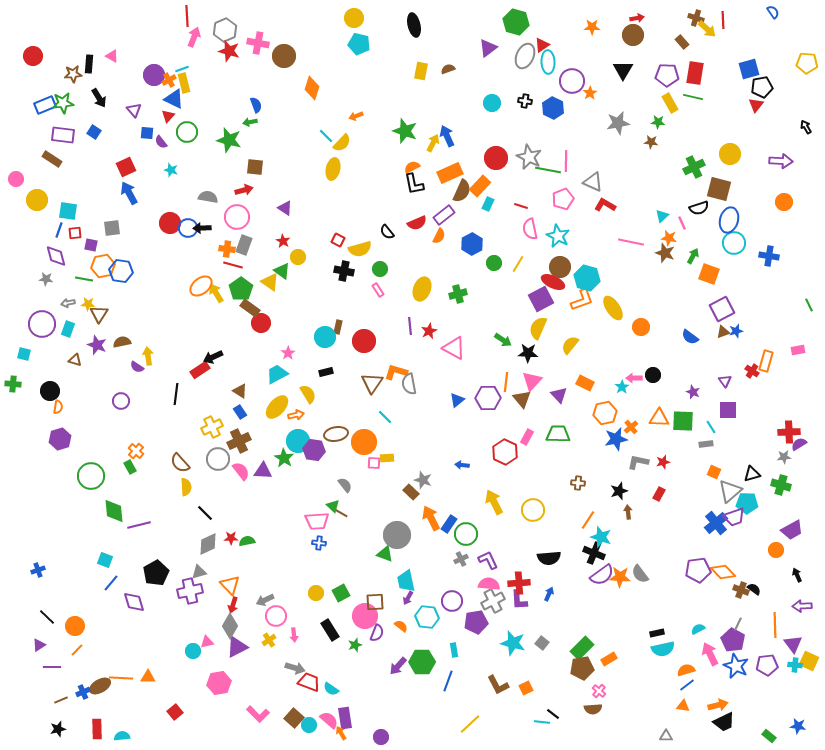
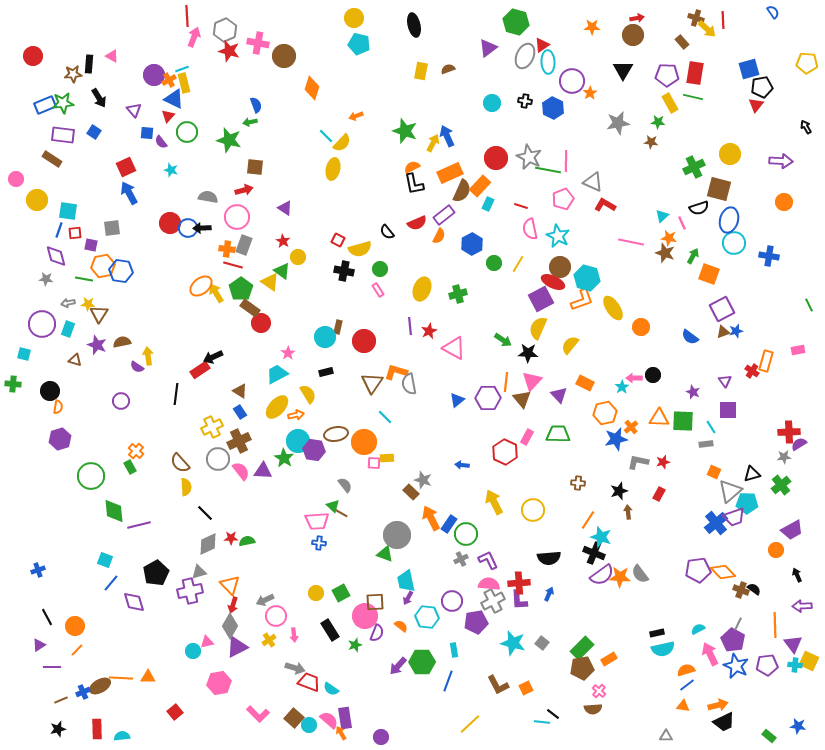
green cross at (781, 485): rotated 36 degrees clockwise
black line at (47, 617): rotated 18 degrees clockwise
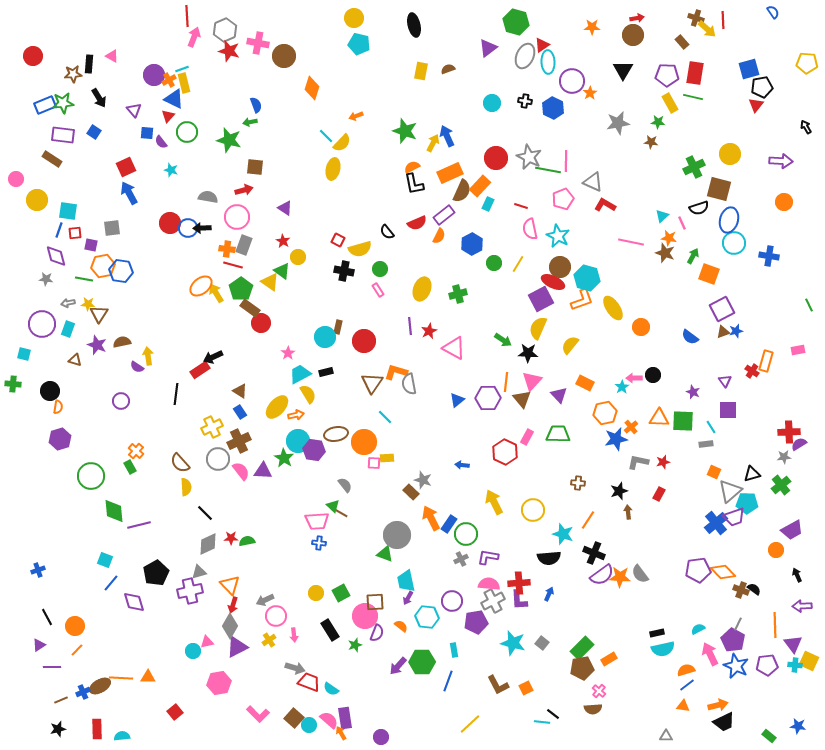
cyan trapezoid at (277, 374): moved 23 px right
cyan star at (601, 537): moved 38 px left, 3 px up
purple L-shape at (488, 560): moved 3 px up; rotated 55 degrees counterclockwise
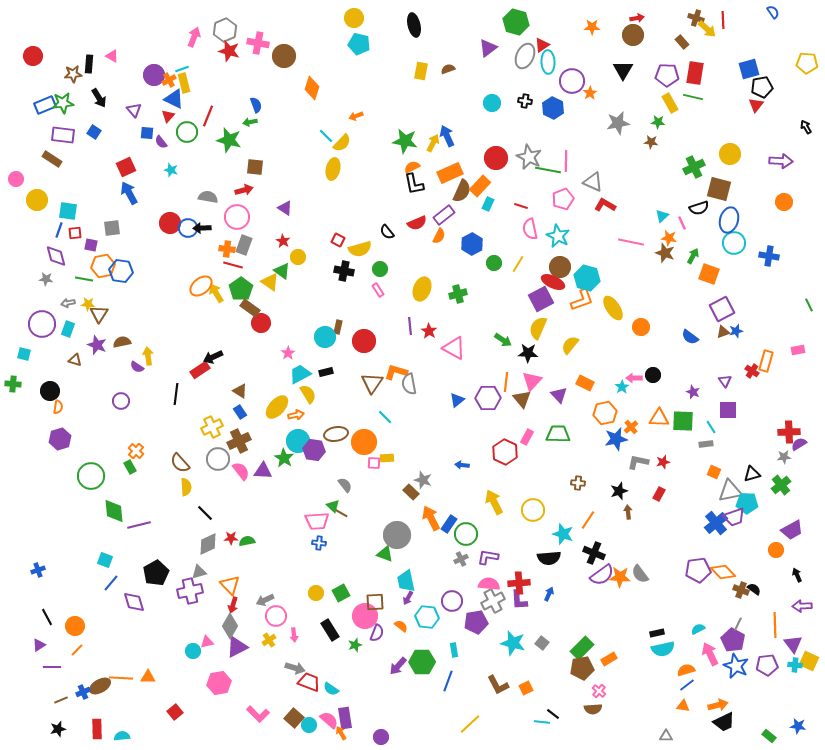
red line at (187, 16): moved 21 px right, 100 px down; rotated 25 degrees clockwise
green star at (405, 131): moved 10 px down; rotated 10 degrees counterclockwise
red star at (429, 331): rotated 14 degrees counterclockwise
gray triangle at (730, 491): rotated 30 degrees clockwise
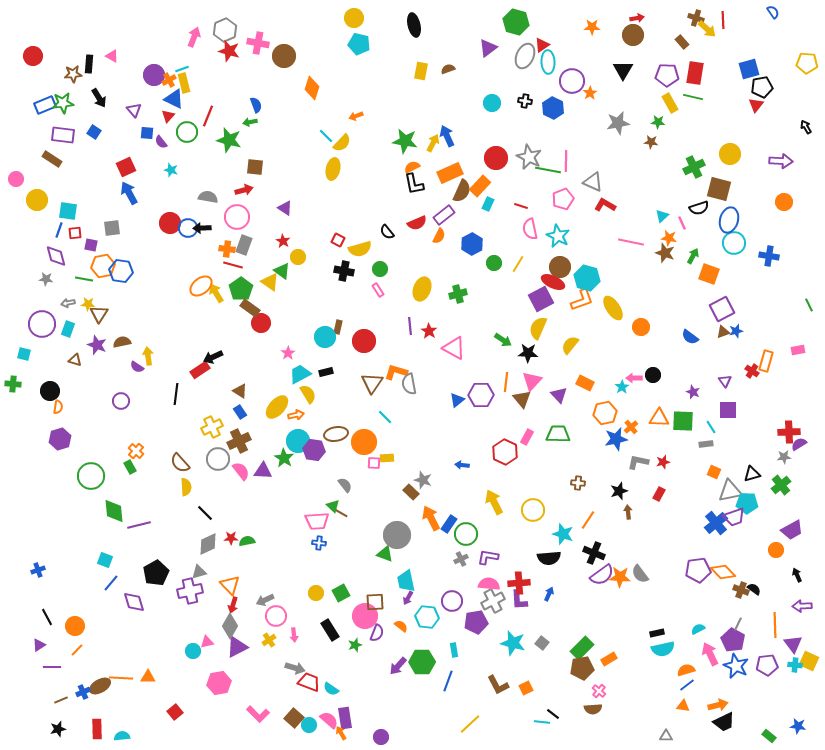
purple hexagon at (488, 398): moved 7 px left, 3 px up
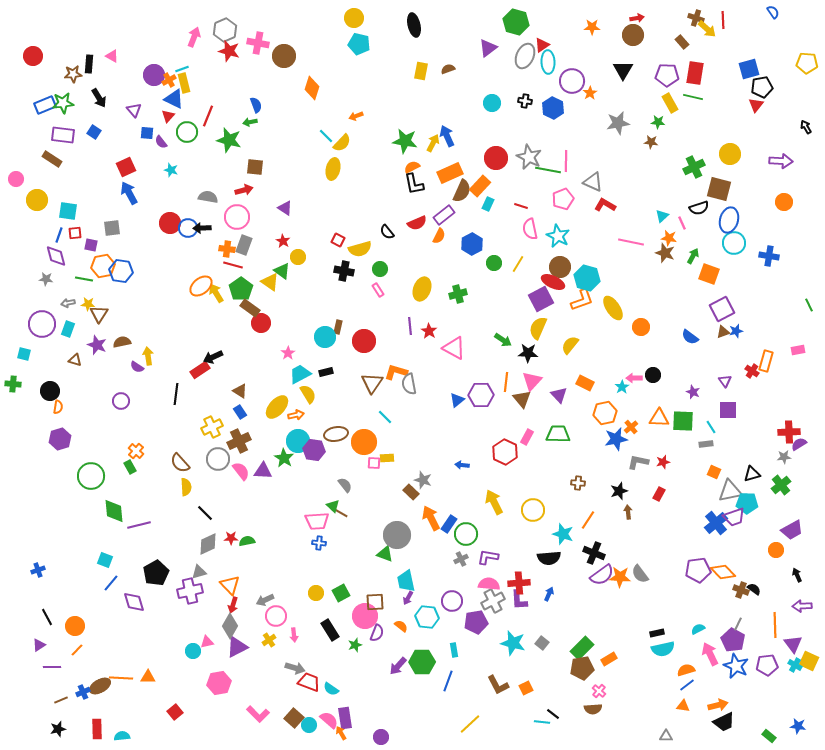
blue line at (59, 230): moved 5 px down
cyan cross at (795, 665): rotated 24 degrees clockwise
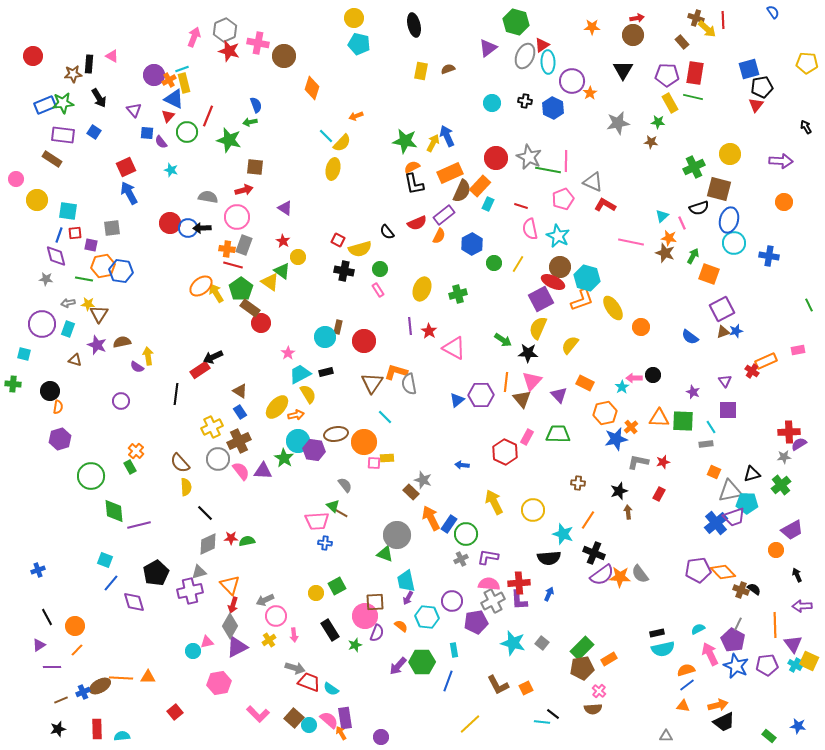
orange rectangle at (766, 361): rotated 50 degrees clockwise
blue cross at (319, 543): moved 6 px right
green square at (341, 593): moved 4 px left, 7 px up
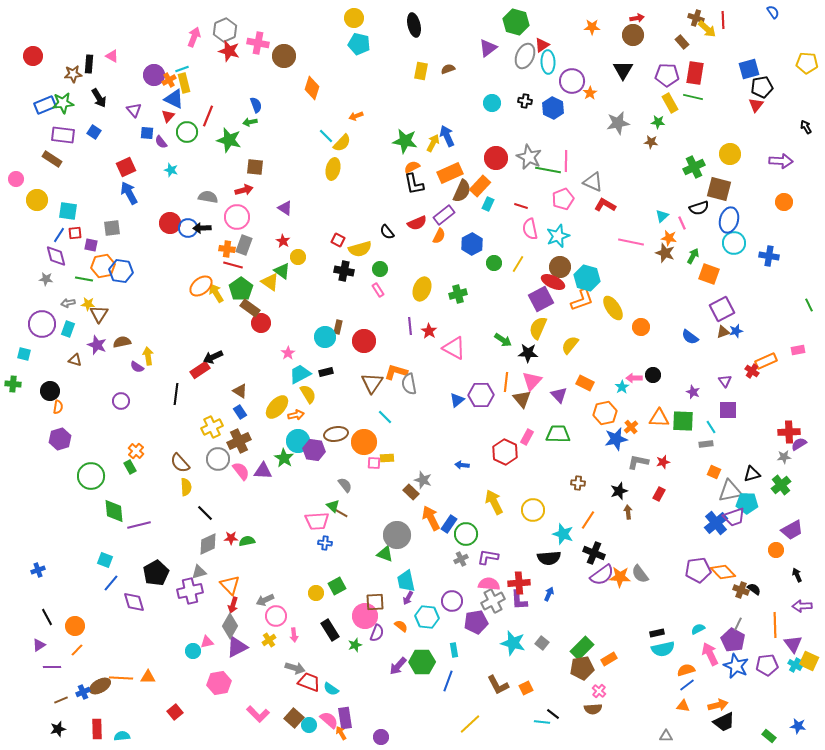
blue line at (59, 235): rotated 14 degrees clockwise
cyan star at (558, 236): rotated 25 degrees clockwise
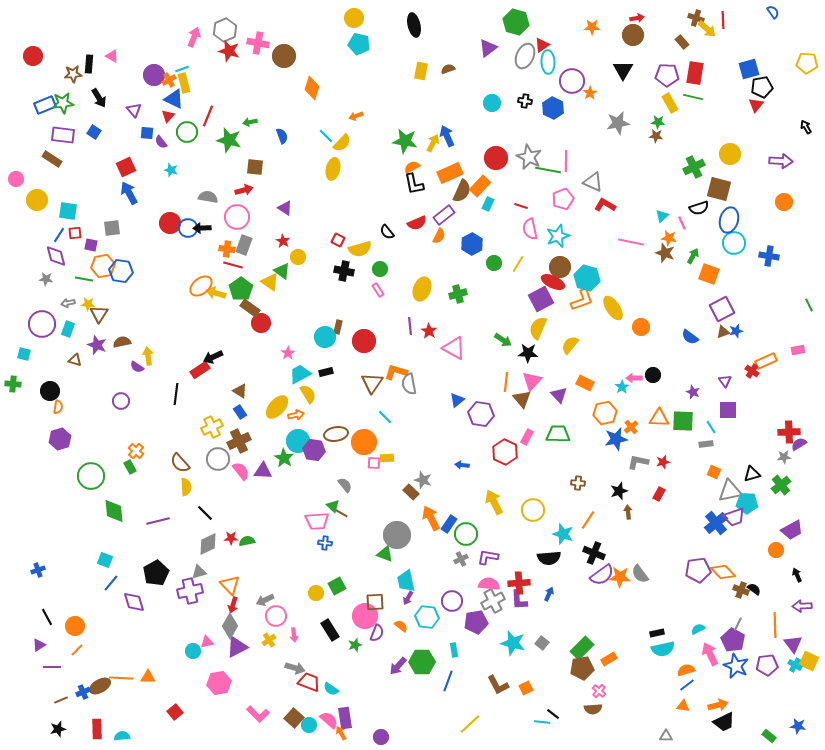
blue semicircle at (256, 105): moved 26 px right, 31 px down
brown star at (651, 142): moved 5 px right, 6 px up
yellow arrow at (216, 293): rotated 42 degrees counterclockwise
purple hexagon at (481, 395): moved 19 px down; rotated 10 degrees clockwise
purple line at (139, 525): moved 19 px right, 4 px up
